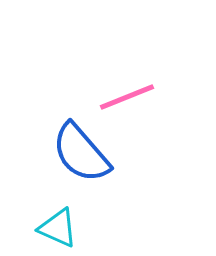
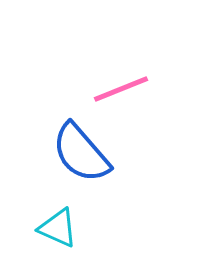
pink line: moved 6 px left, 8 px up
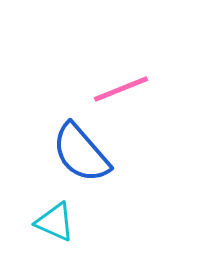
cyan triangle: moved 3 px left, 6 px up
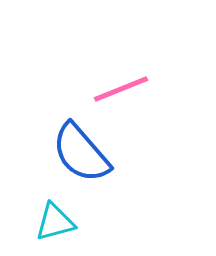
cyan triangle: rotated 39 degrees counterclockwise
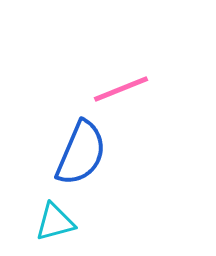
blue semicircle: rotated 116 degrees counterclockwise
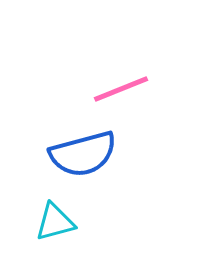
blue semicircle: moved 2 px right, 1 px down; rotated 52 degrees clockwise
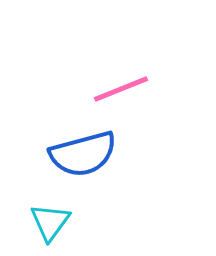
cyan triangle: moved 5 px left; rotated 39 degrees counterclockwise
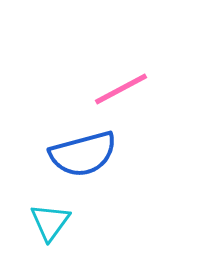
pink line: rotated 6 degrees counterclockwise
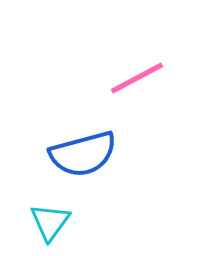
pink line: moved 16 px right, 11 px up
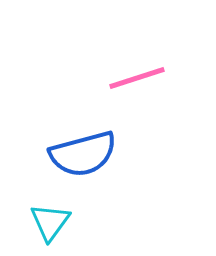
pink line: rotated 10 degrees clockwise
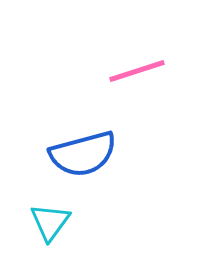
pink line: moved 7 px up
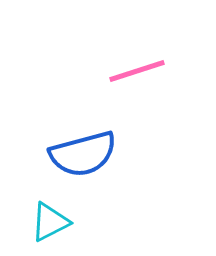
cyan triangle: rotated 27 degrees clockwise
